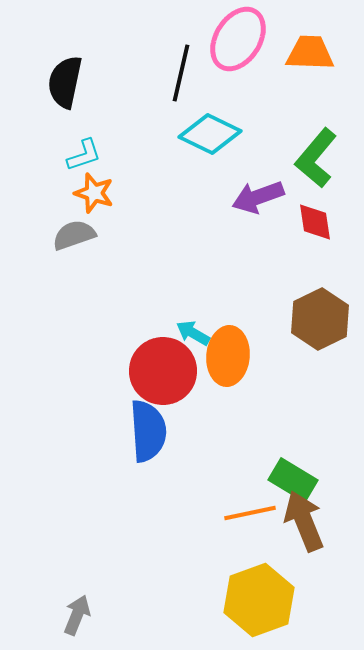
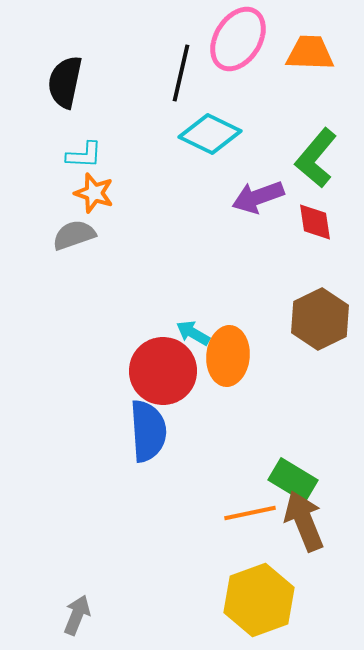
cyan L-shape: rotated 21 degrees clockwise
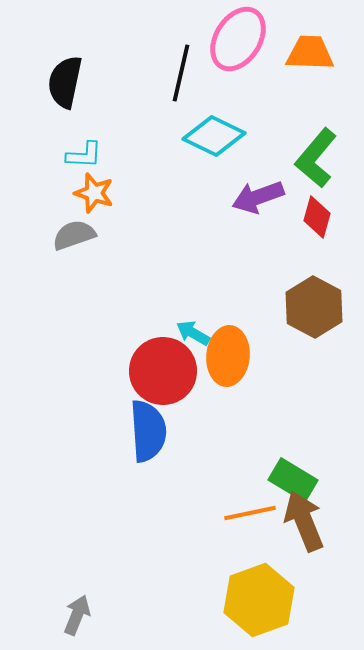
cyan diamond: moved 4 px right, 2 px down
red diamond: moved 2 px right, 5 px up; rotated 24 degrees clockwise
brown hexagon: moved 6 px left, 12 px up; rotated 6 degrees counterclockwise
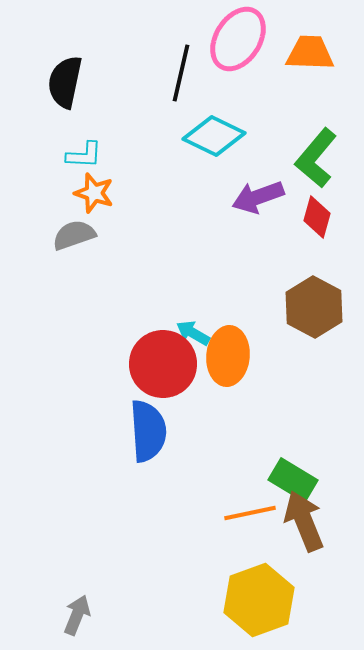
red circle: moved 7 px up
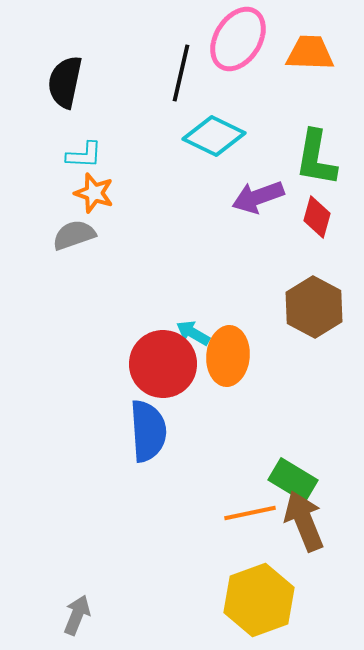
green L-shape: rotated 30 degrees counterclockwise
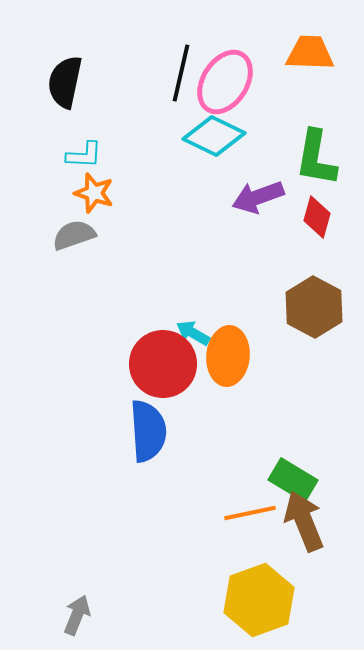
pink ellipse: moved 13 px left, 43 px down
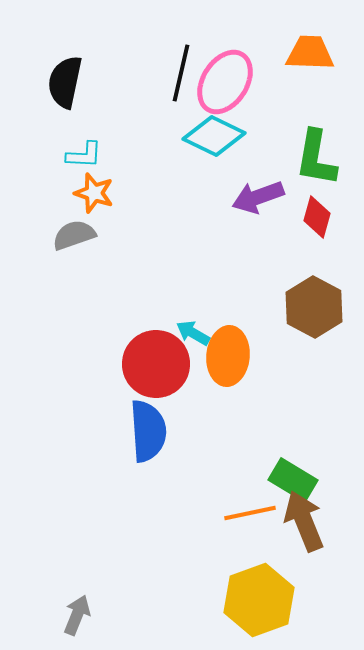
red circle: moved 7 px left
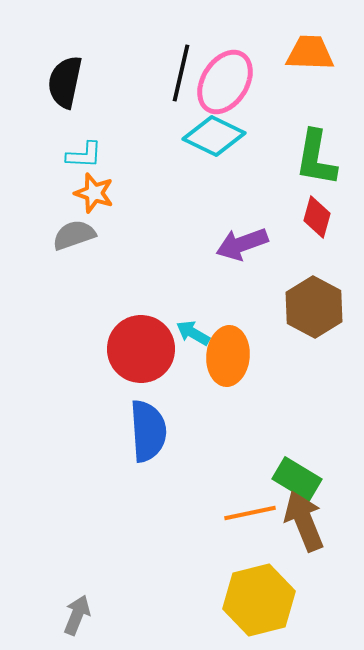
purple arrow: moved 16 px left, 47 px down
red circle: moved 15 px left, 15 px up
green rectangle: moved 4 px right, 1 px up
yellow hexagon: rotated 6 degrees clockwise
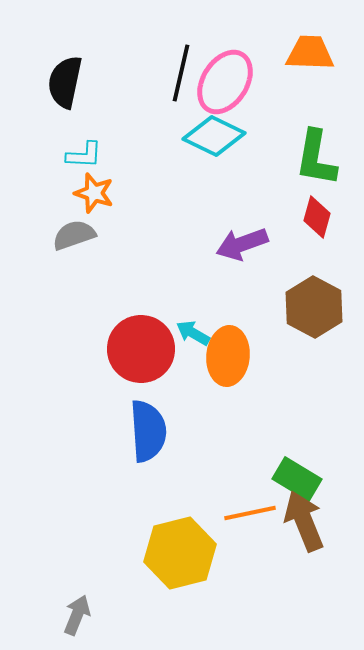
yellow hexagon: moved 79 px left, 47 px up
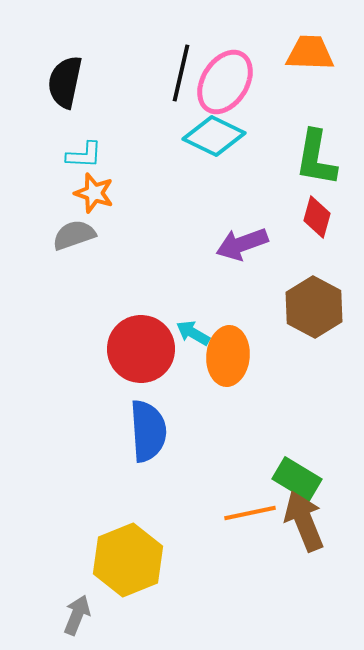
yellow hexagon: moved 52 px left, 7 px down; rotated 8 degrees counterclockwise
